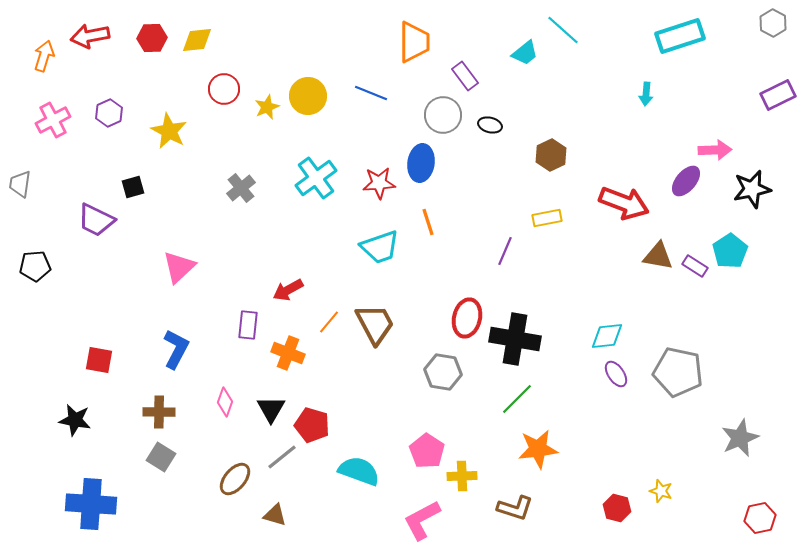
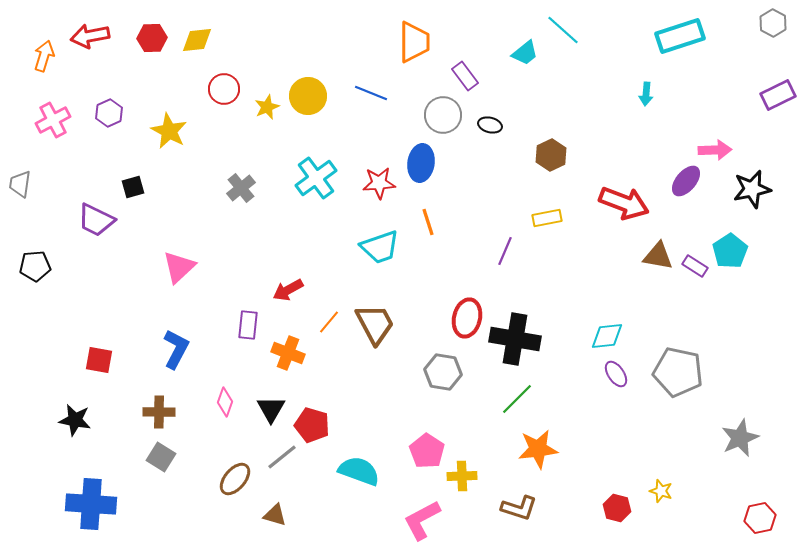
brown L-shape at (515, 508): moved 4 px right
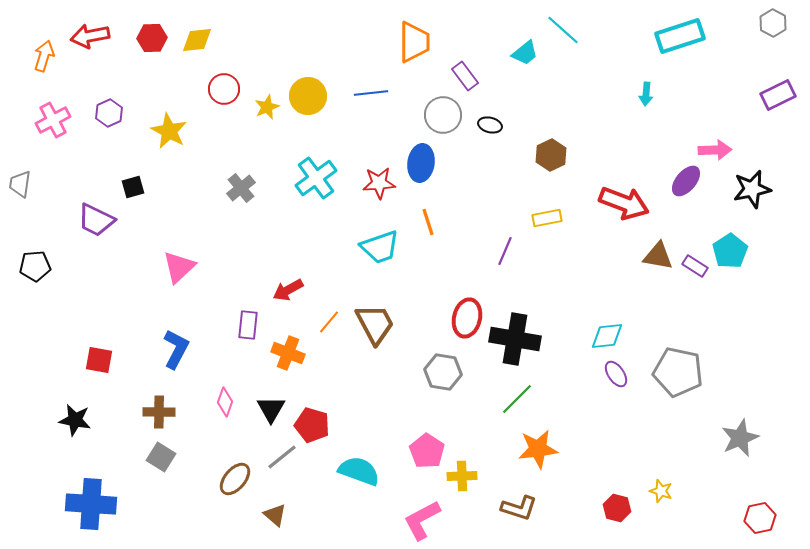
blue line at (371, 93): rotated 28 degrees counterclockwise
brown triangle at (275, 515): rotated 25 degrees clockwise
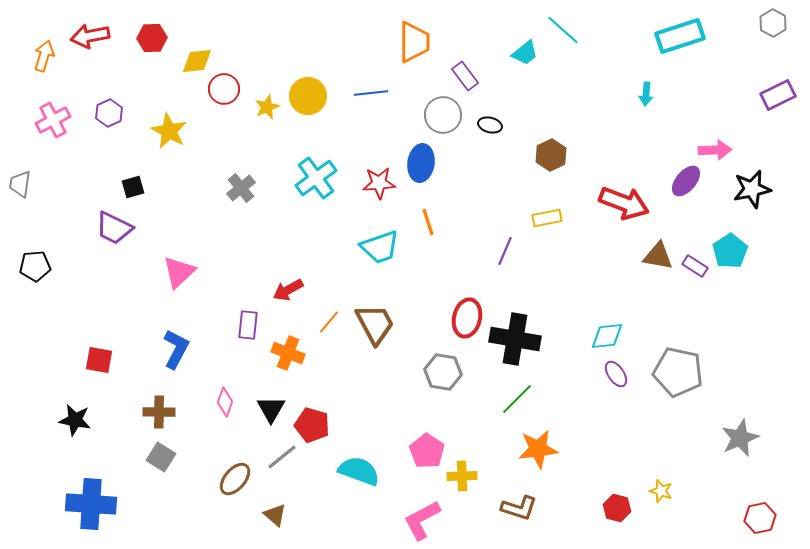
yellow diamond at (197, 40): moved 21 px down
purple trapezoid at (96, 220): moved 18 px right, 8 px down
pink triangle at (179, 267): moved 5 px down
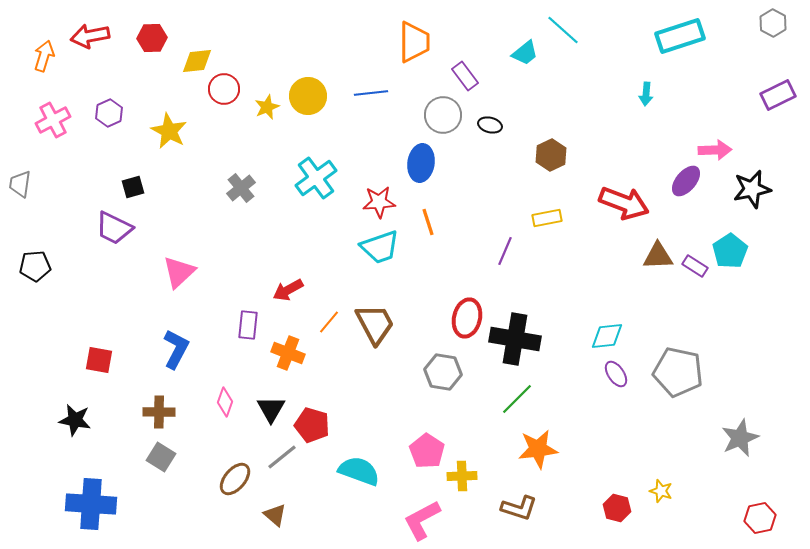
red star at (379, 183): moved 19 px down
brown triangle at (658, 256): rotated 12 degrees counterclockwise
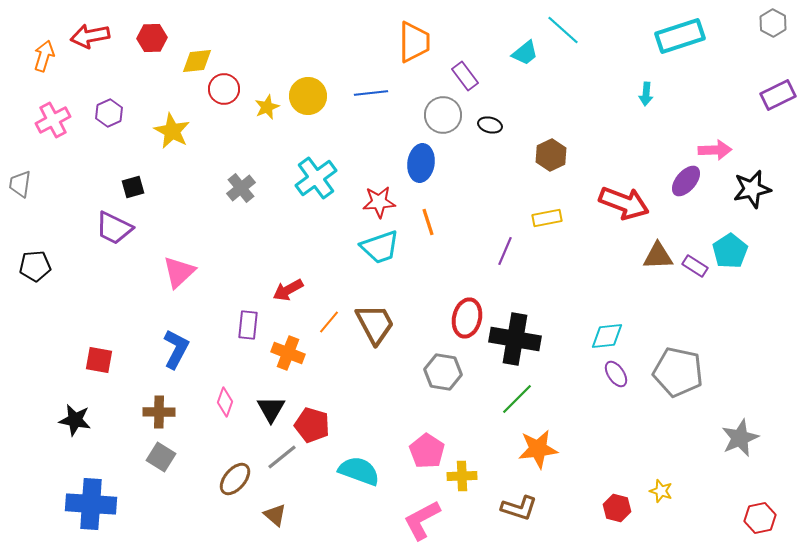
yellow star at (169, 131): moved 3 px right
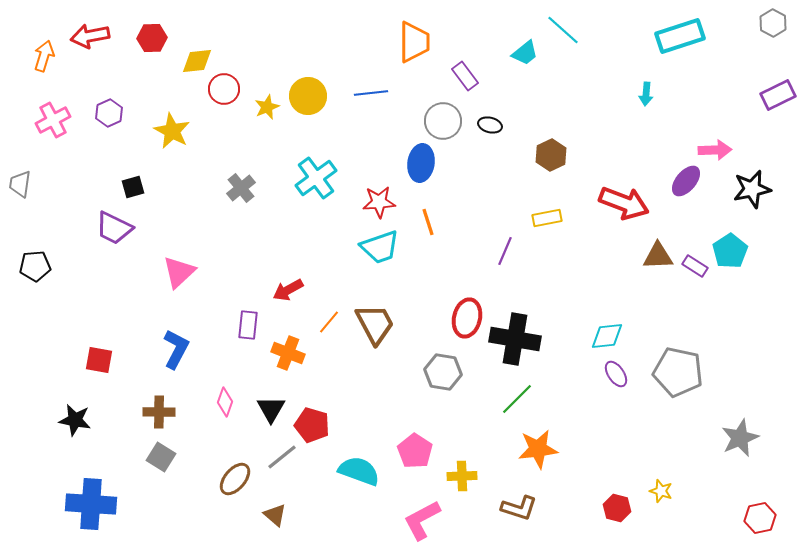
gray circle at (443, 115): moved 6 px down
pink pentagon at (427, 451): moved 12 px left
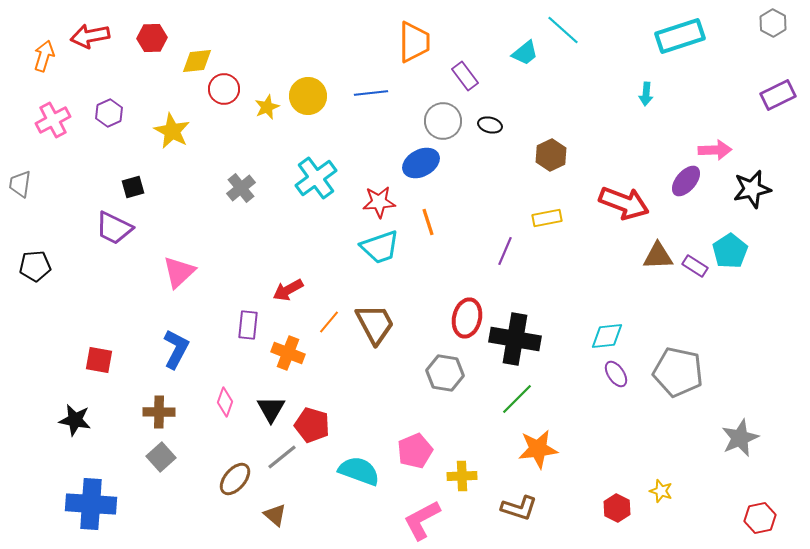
blue ellipse at (421, 163): rotated 54 degrees clockwise
gray hexagon at (443, 372): moved 2 px right, 1 px down
pink pentagon at (415, 451): rotated 16 degrees clockwise
gray square at (161, 457): rotated 16 degrees clockwise
red hexagon at (617, 508): rotated 12 degrees clockwise
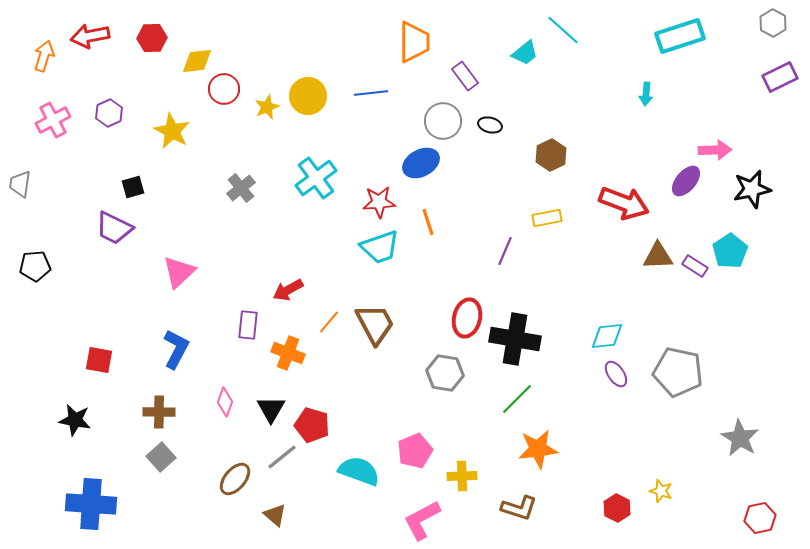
purple rectangle at (778, 95): moved 2 px right, 18 px up
gray star at (740, 438): rotated 18 degrees counterclockwise
